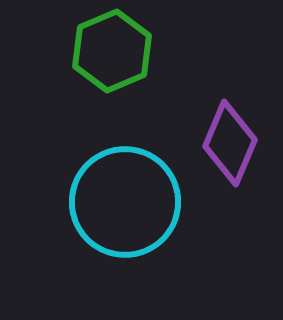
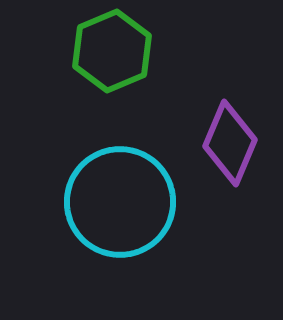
cyan circle: moved 5 px left
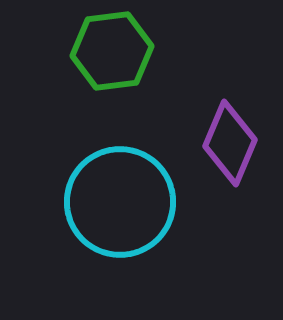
green hexagon: rotated 16 degrees clockwise
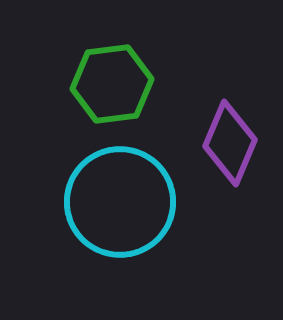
green hexagon: moved 33 px down
